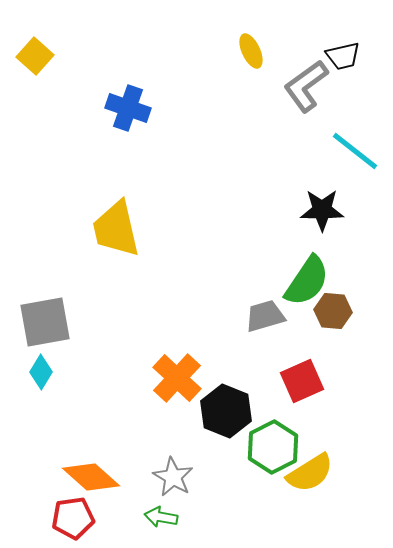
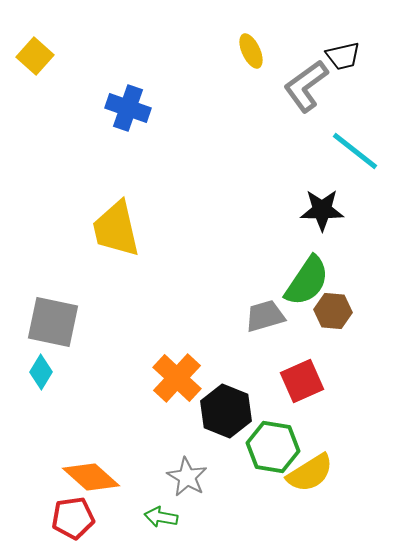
gray square: moved 8 px right; rotated 22 degrees clockwise
green hexagon: rotated 24 degrees counterclockwise
gray star: moved 14 px right
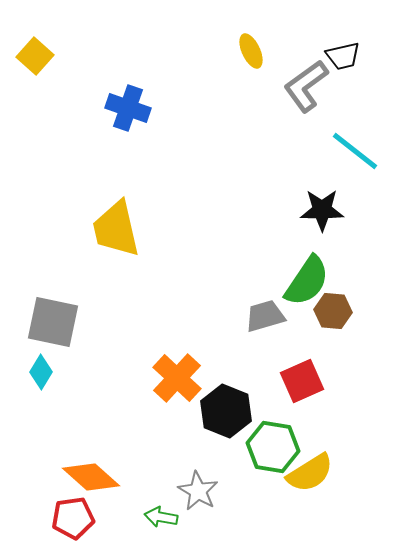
gray star: moved 11 px right, 14 px down
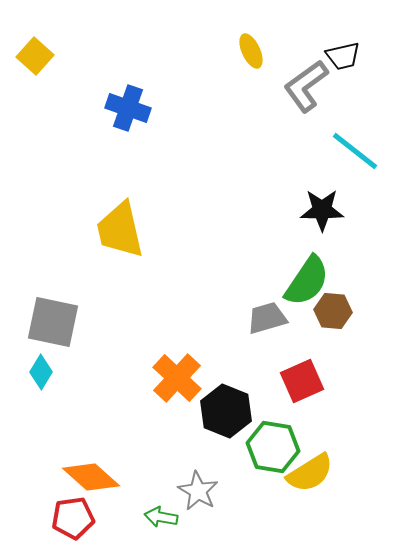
yellow trapezoid: moved 4 px right, 1 px down
gray trapezoid: moved 2 px right, 2 px down
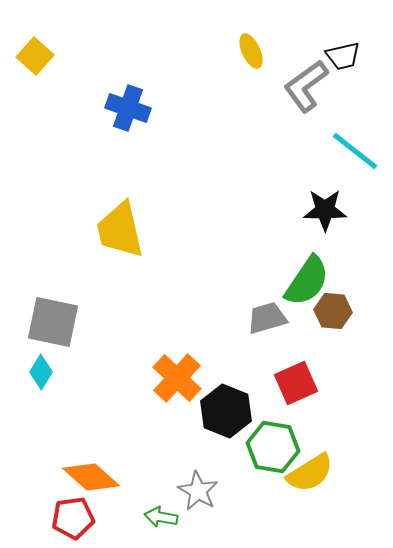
black star: moved 3 px right
red square: moved 6 px left, 2 px down
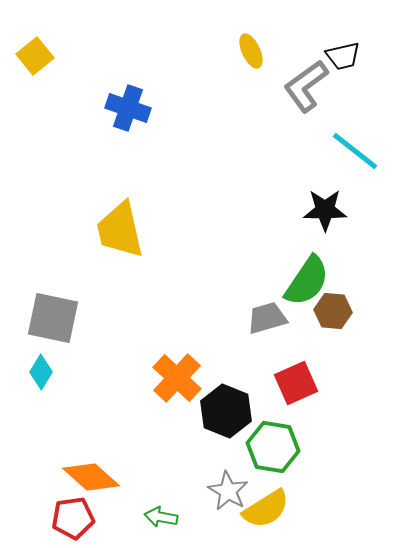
yellow square: rotated 9 degrees clockwise
gray square: moved 4 px up
yellow semicircle: moved 44 px left, 36 px down
gray star: moved 30 px right
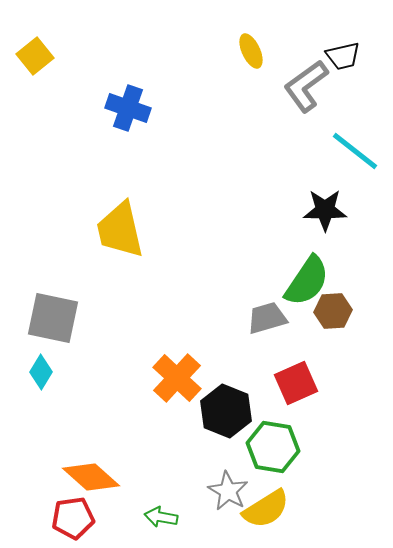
brown hexagon: rotated 9 degrees counterclockwise
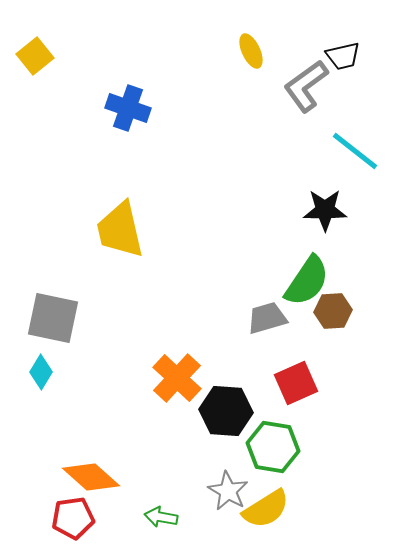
black hexagon: rotated 18 degrees counterclockwise
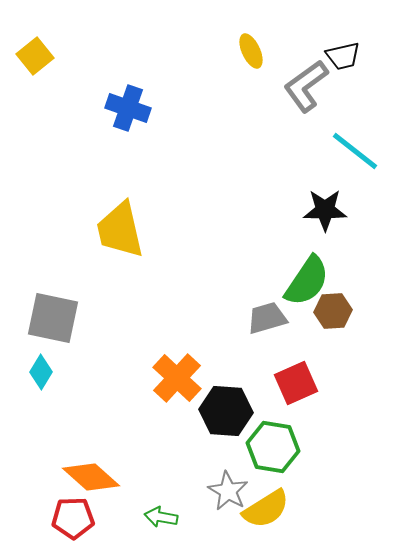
red pentagon: rotated 6 degrees clockwise
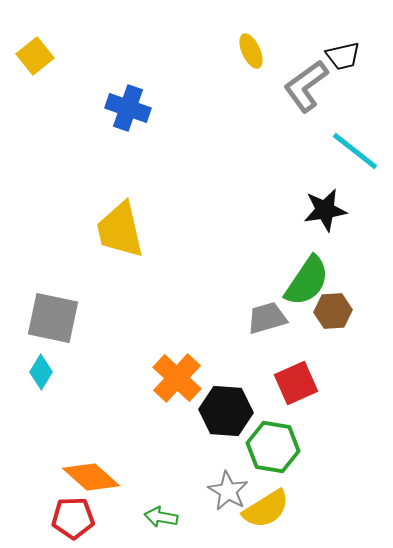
black star: rotated 9 degrees counterclockwise
